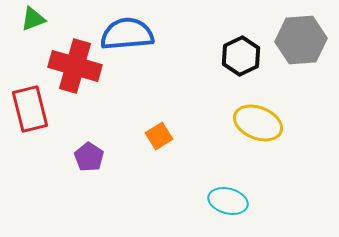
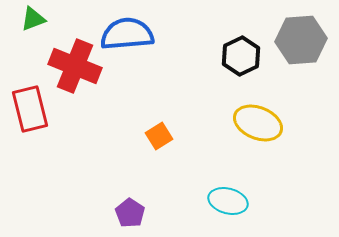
red cross: rotated 6 degrees clockwise
purple pentagon: moved 41 px right, 56 px down
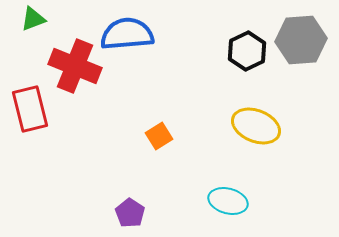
black hexagon: moved 6 px right, 5 px up
yellow ellipse: moved 2 px left, 3 px down
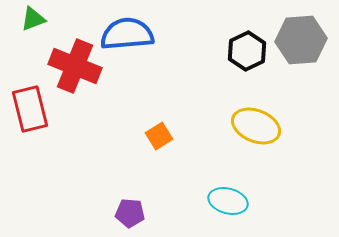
purple pentagon: rotated 28 degrees counterclockwise
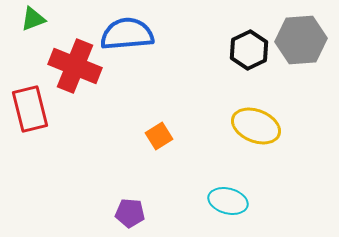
black hexagon: moved 2 px right, 1 px up
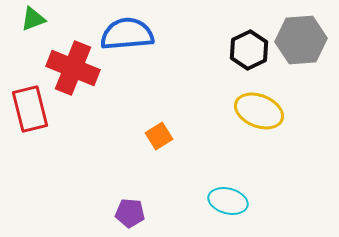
red cross: moved 2 px left, 2 px down
yellow ellipse: moved 3 px right, 15 px up
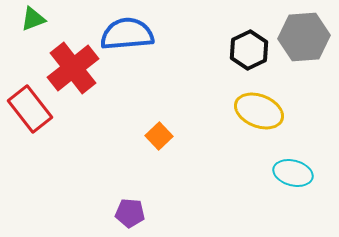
gray hexagon: moved 3 px right, 3 px up
red cross: rotated 30 degrees clockwise
red rectangle: rotated 24 degrees counterclockwise
orange square: rotated 12 degrees counterclockwise
cyan ellipse: moved 65 px right, 28 px up
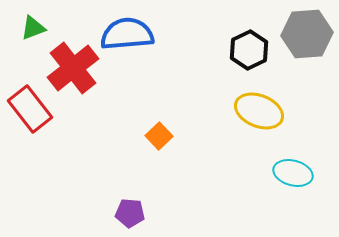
green triangle: moved 9 px down
gray hexagon: moved 3 px right, 3 px up
